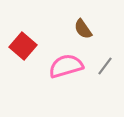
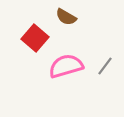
brown semicircle: moved 17 px left, 12 px up; rotated 25 degrees counterclockwise
red square: moved 12 px right, 8 px up
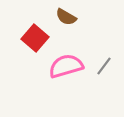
gray line: moved 1 px left
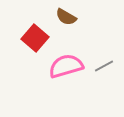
gray line: rotated 24 degrees clockwise
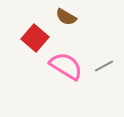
pink semicircle: rotated 48 degrees clockwise
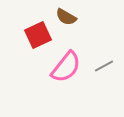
red square: moved 3 px right, 3 px up; rotated 24 degrees clockwise
pink semicircle: moved 1 px down; rotated 96 degrees clockwise
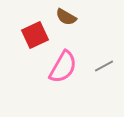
red square: moved 3 px left
pink semicircle: moved 3 px left; rotated 8 degrees counterclockwise
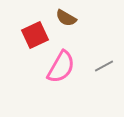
brown semicircle: moved 1 px down
pink semicircle: moved 2 px left
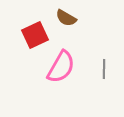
gray line: moved 3 px down; rotated 60 degrees counterclockwise
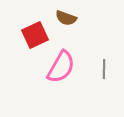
brown semicircle: rotated 10 degrees counterclockwise
